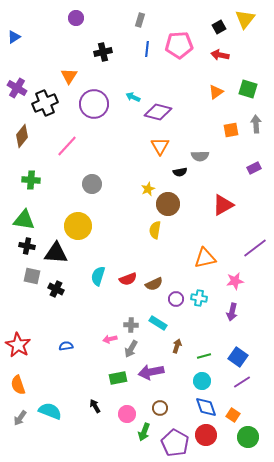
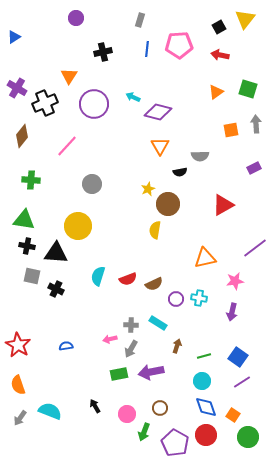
green rectangle at (118, 378): moved 1 px right, 4 px up
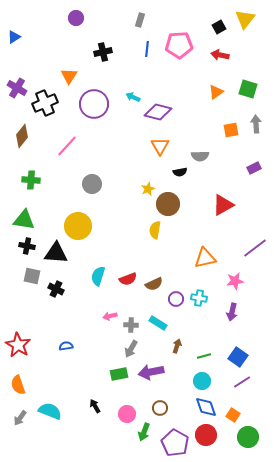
pink arrow at (110, 339): moved 23 px up
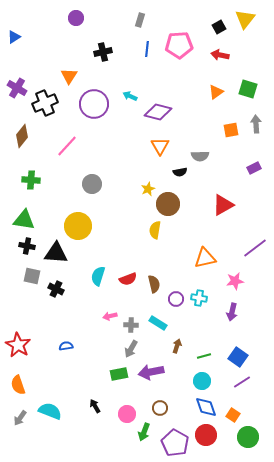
cyan arrow at (133, 97): moved 3 px left, 1 px up
brown semicircle at (154, 284): rotated 78 degrees counterclockwise
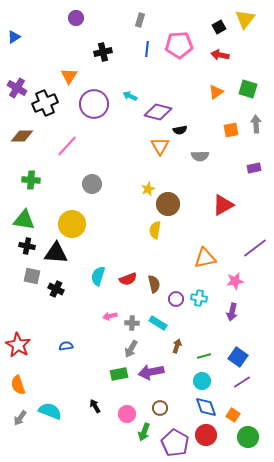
brown diamond at (22, 136): rotated 50 degrees clockwise
purple rectangle at (254, 168): rotated 16 degrees clockwise
black semicircle at (180, 172): moved 42 px up
yellow circle at (78, 226): moved 6 px left, 2 px up
gray cross at (131, 325): moved 1 px right, 2 px up
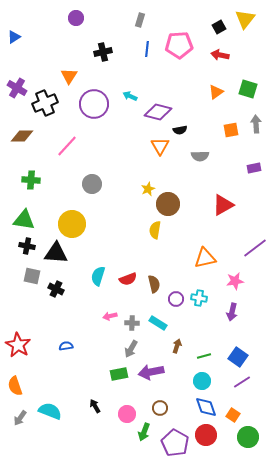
orange semicircle at (18, 385): moved 3 px left, 1 px down
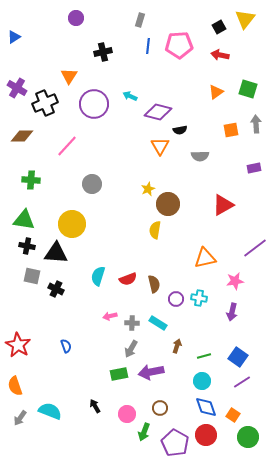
blue line at (147, 49): moved 1 px right, 3 px up
blue semicircle at (66, 346): rotated 80 degrees clockwise
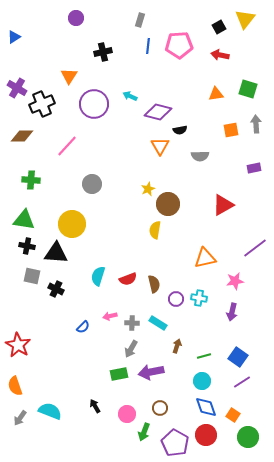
orange triangle at (216, 92): moved 2 px down; rotated 28 degrees clockwise
black cross at (45, 103): moved 3 px left, 1 px down
blue semicircle at (66, 346): moved 17 px right, 19 px up; rotated 64 degrees clockwise
